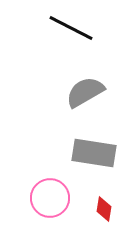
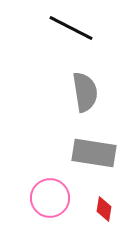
gray semicircle: rotated 111 degrees clockwise
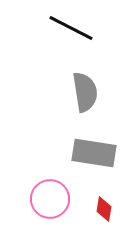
pink circle: moved 1 px down
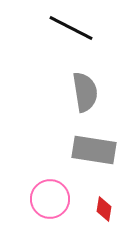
gray rectangle: moved 3 px up
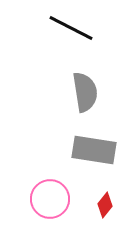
red diamond: moved 1 px right, 4 px up; rotated 30 degrees clockwise
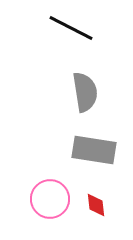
red diamond: moved 9 px left; rotated 45 degrees counterclockwise
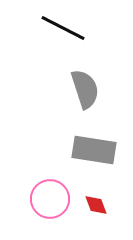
black line: moved 8 px left
gray semicircle: moved 3 px up; rotated 9 degrees counterclockwise
red diamond: rotated 15 degrees counterclockwise
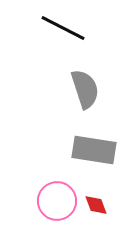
pink circle: moved 7 px right, 2 px down
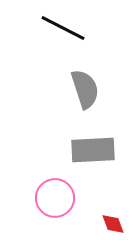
gray rectangle: moved 1 px left; rotated 12 degrees counterclockwise
pink circle: moved 2 px left, 3 px up
red diamond: moved 17 px right, 19 px down
